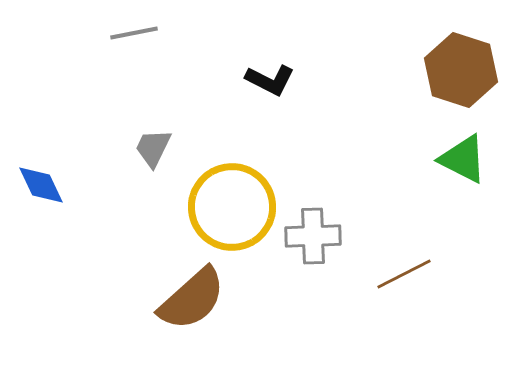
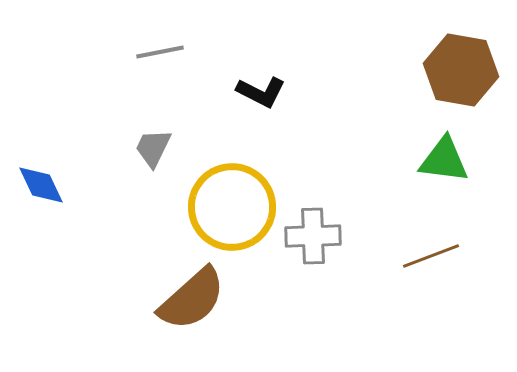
gray line: moved 26 px right, 19 px down
brown hexagon: rotated 8 degrees counterclockwise
black L-shape: moved 9 px left, 12 px down
green triangle: moved 19 px left, 1 px down; rotated 20 degrees counterclockwise
brown line: moved 27 px right, 18 px up; rotated 6 degrees clockwise
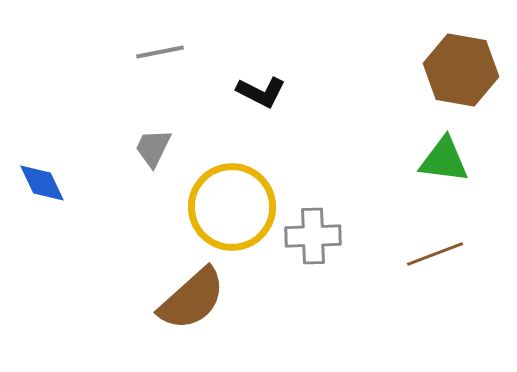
blue diamond: moved 1 px right, 2 px up
brown line: moved 4 px right, 2 px up
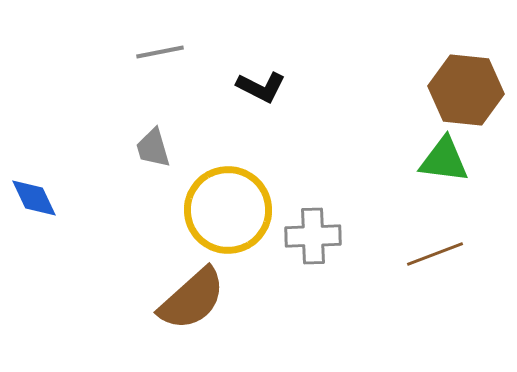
brown hexagon: moved 5 px right, 20 px down; rotated 4 degrees counterclockwise
black L-shape: moved 5 px up
gray trapezoid: rotated 42 degrees counterclockwise
blue diamond: moved 8 px left, 15 px down
yellow circle: moved 4 px left, 3 px down
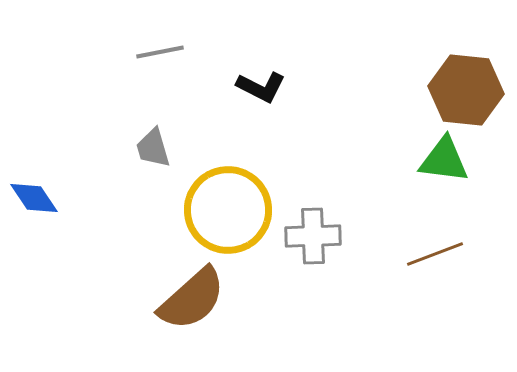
blue diamond: rotated 9 degrees counterclockwise
